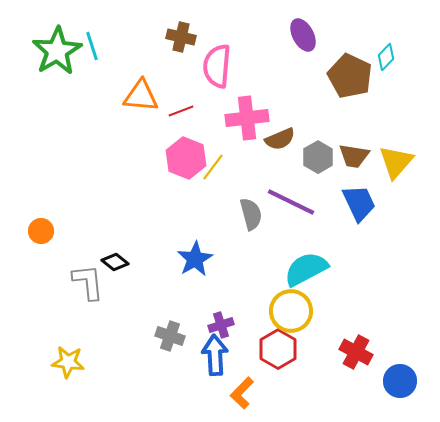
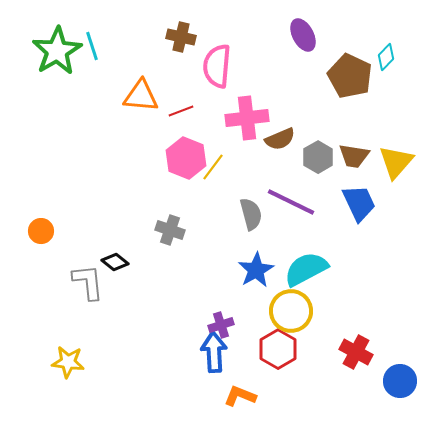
blue star: moved 61 px right, 11 px down
gray cross: moved 106 px up
blue arrow: moved 1 px left, 3 px up
orange L-shape: moved 2 px left, 3 px down; rotated 68 degrees clockwise
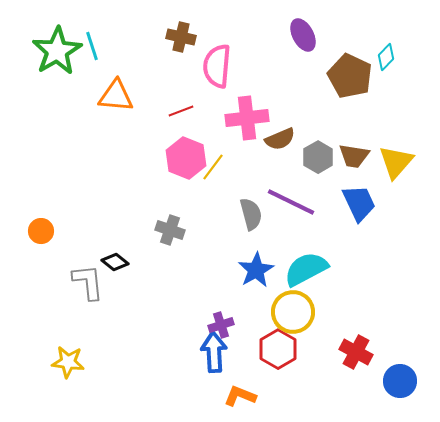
orange triangle: moved 25 px left
yellow circle: moved 2 px right, 1 px down
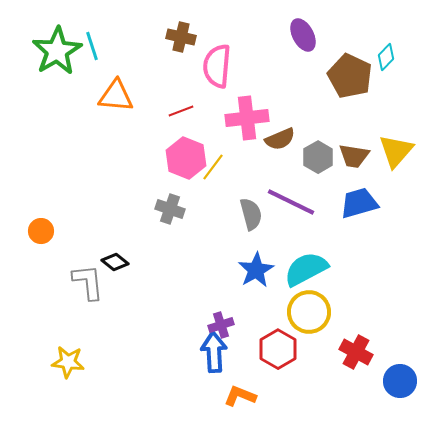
yellow triangle: moved 11 px up
blue trapezoid: rotated 81 degrees counterclockwise
gray cross: moved 21 px up
yellow circle: moved 16 px right
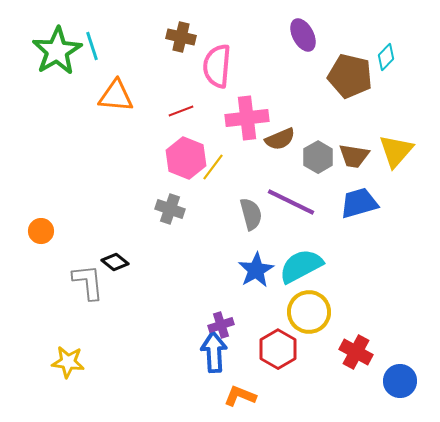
brown pentagon: rotated 12 degrees counterclockwise
cyan semicircle: moved 5 px left, 3 px up
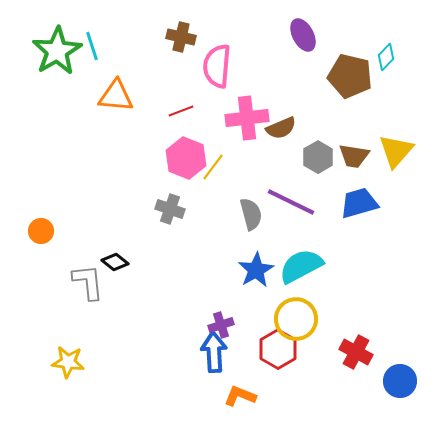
brown semicircle: moved 1 px right, 11 px up
yellow circle: moved 13 px left, 7 px down
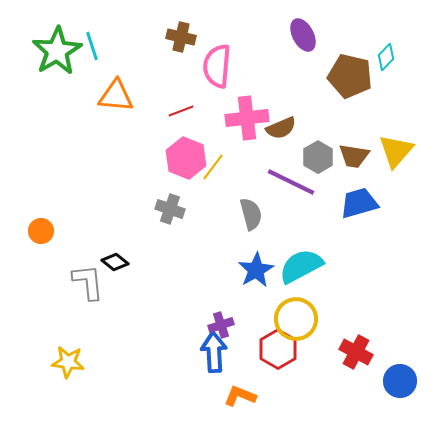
purple line: moved 20 px up
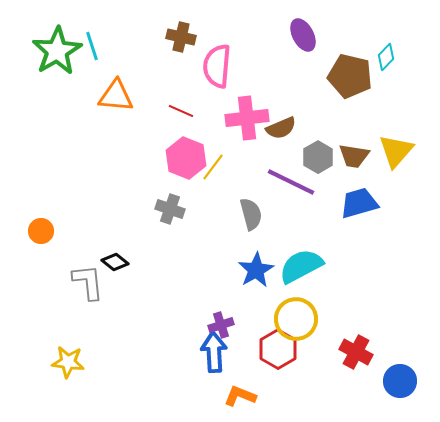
red line: rotated 45 degrees clockwise
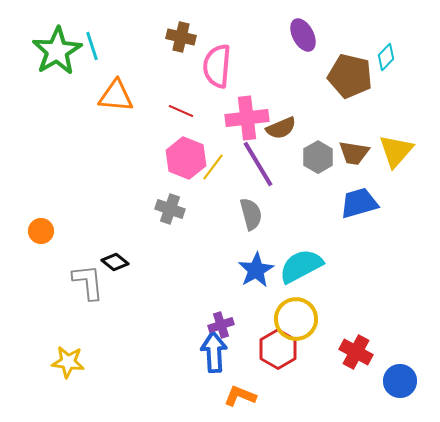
brown trapezoid: moved 3 px up
purple line: moved 33 px left, 18 px up; rotated 33 degrees clockwise
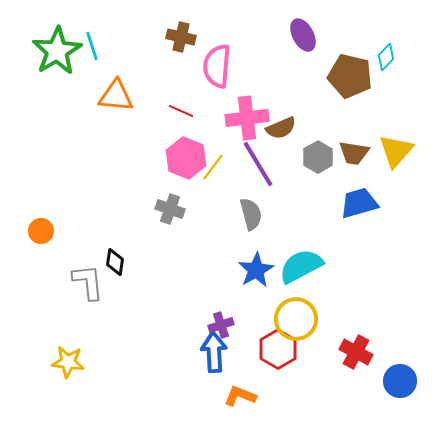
black diamond: rotated 60 degrees clockwise
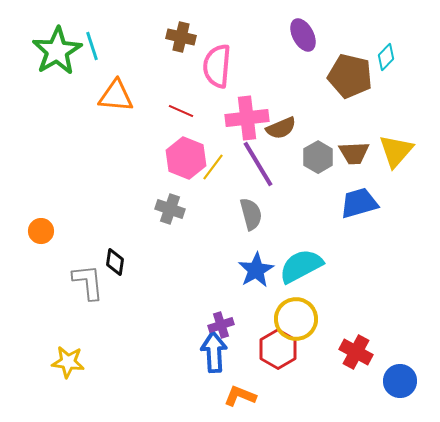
brown trapezoid: rotated 12 degrees counterclockwise
